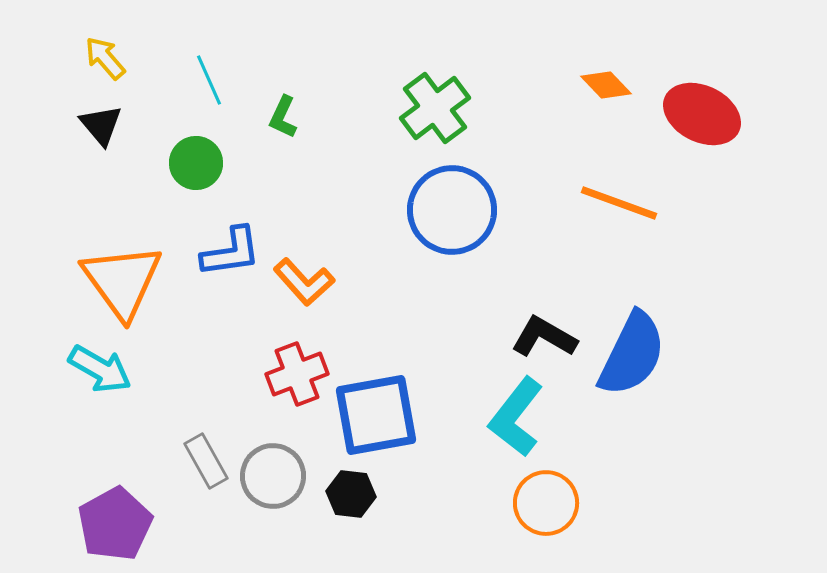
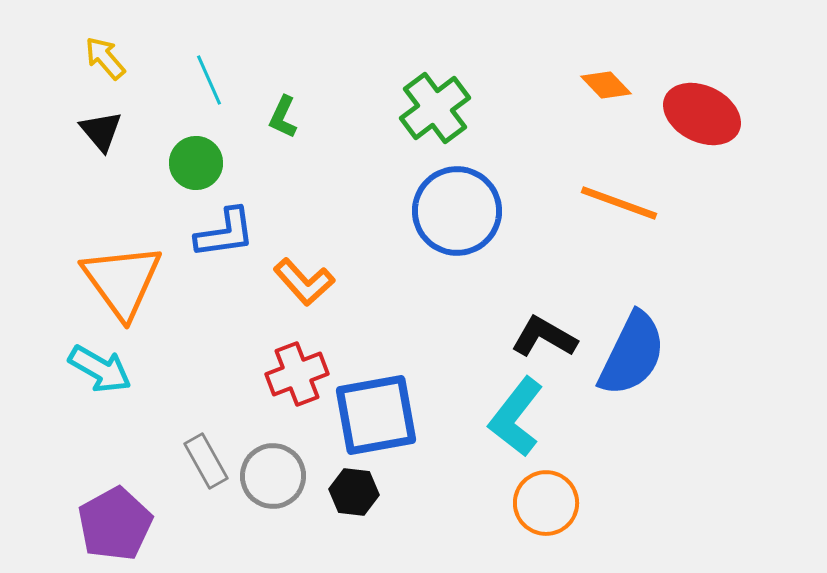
black triangle: moved 6 px down
blue circle: moved 5 px right, 1 px down
blue L-shape: moved 6 px left, 19 px up
black hexagon: moved 3 px right, 2 px up
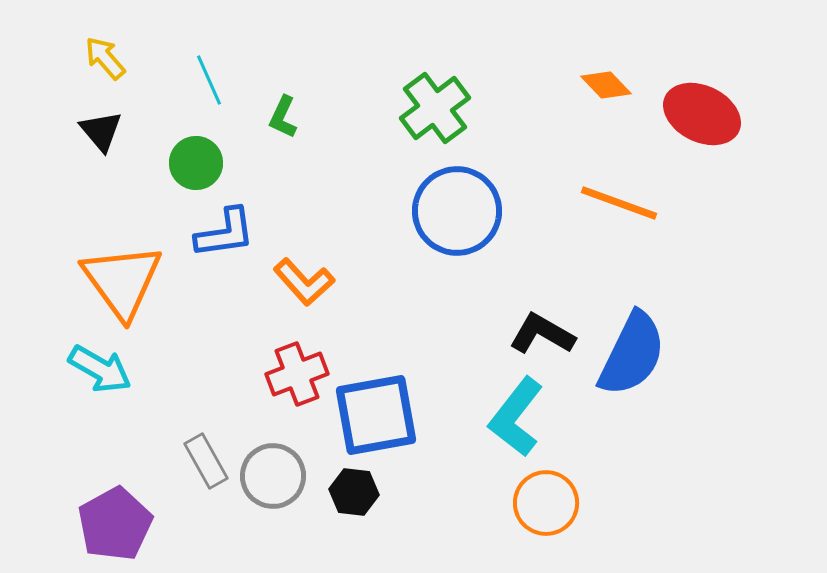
black L-shape: moved 2 px left, 3 px up
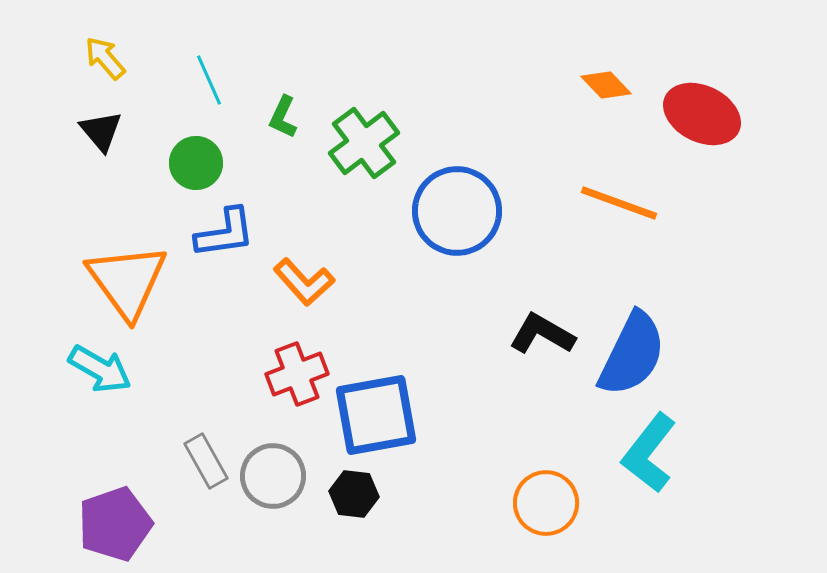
green cross: moved 71 px left, 35 px down
orange triangle: moved 5 px right
cyan L-shape: moved 133 px right, 36 px down
black hexagon: moved 2 px down
purple pentagon: rotated 10 degrees clockwise
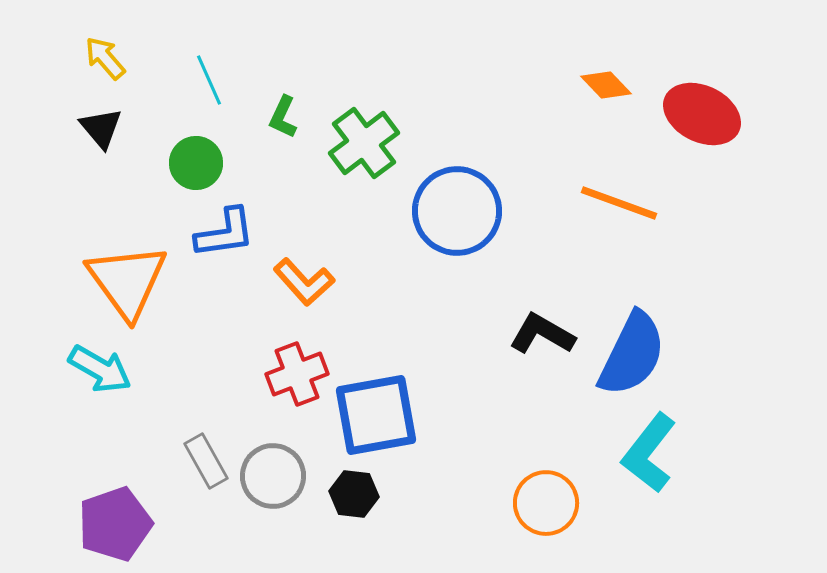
black triangle: moved 3 px up
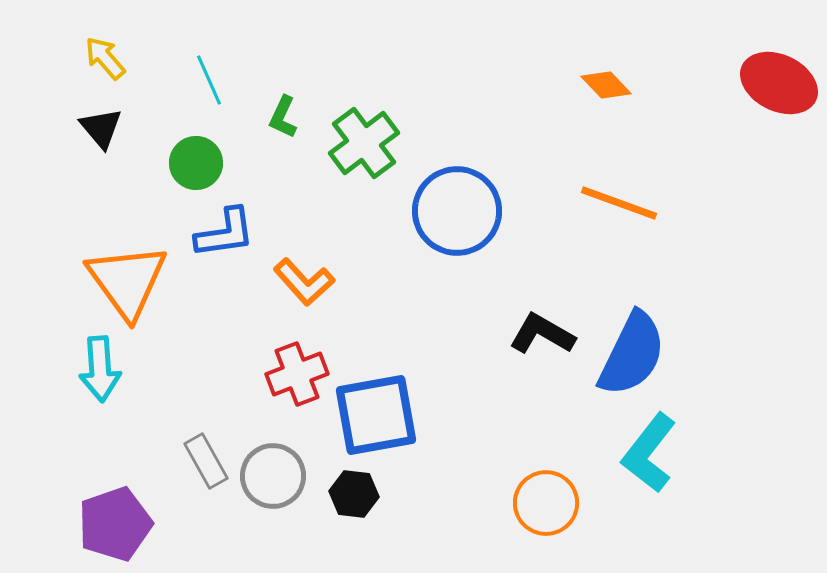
red ellipse: moved 77 px right, 31 px up
cyan arrow: rotated 56 degrees clockwise
